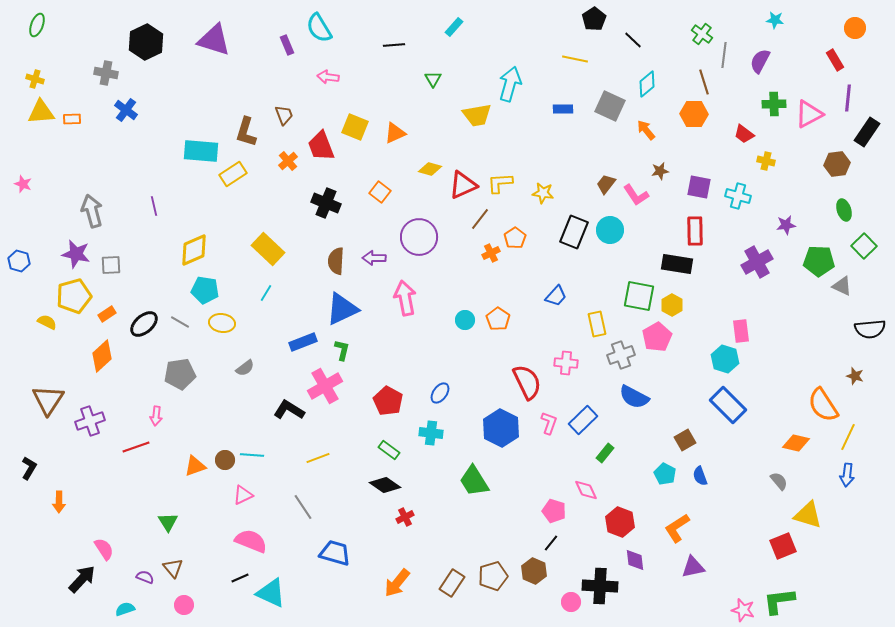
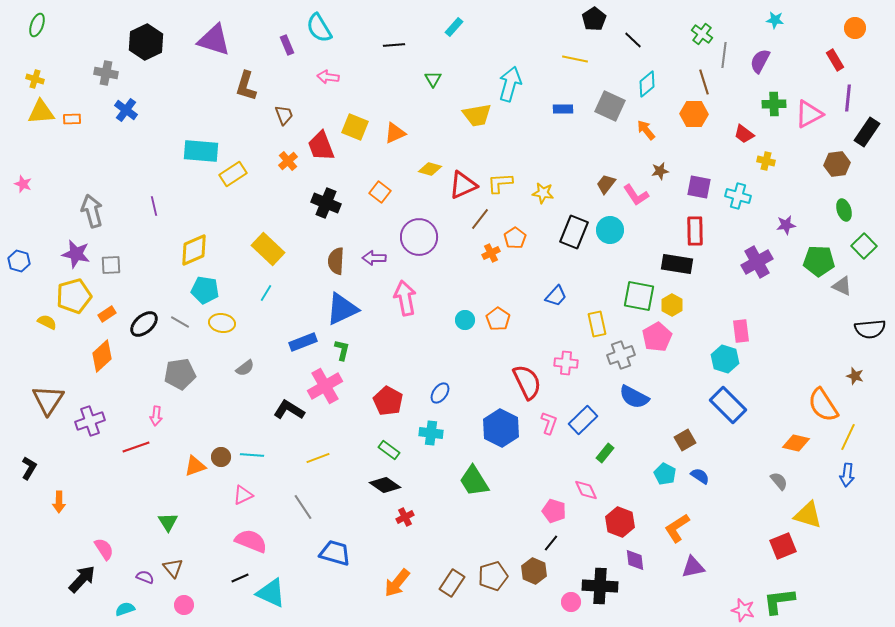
brown L-shape at (246, 132): moved 46 px up
brown circle at (225, 460): moved 4 px left, 3 px up
blue semicircle at (700, 476): rotated 144 degrees clockwise
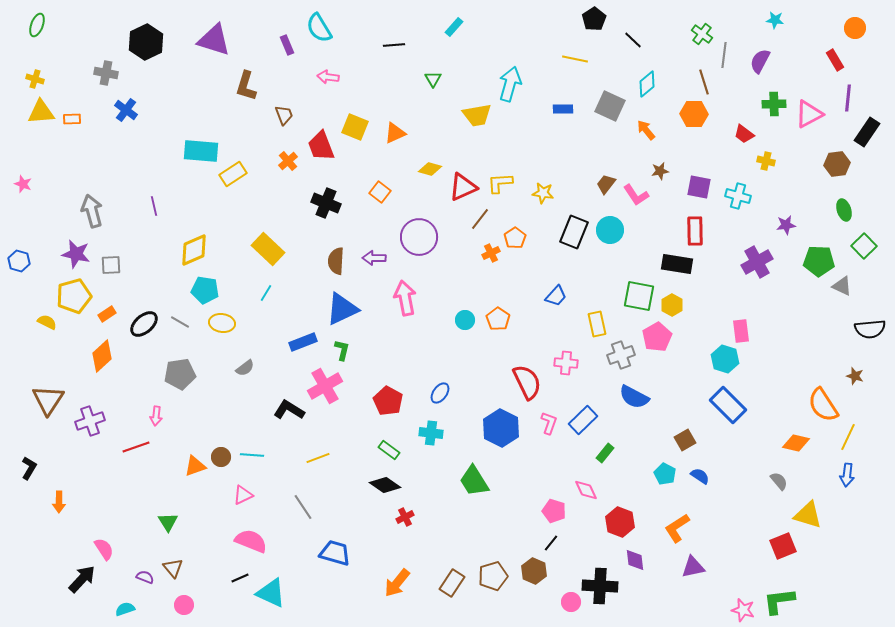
red triangle at (463, 185): moved 2 px down
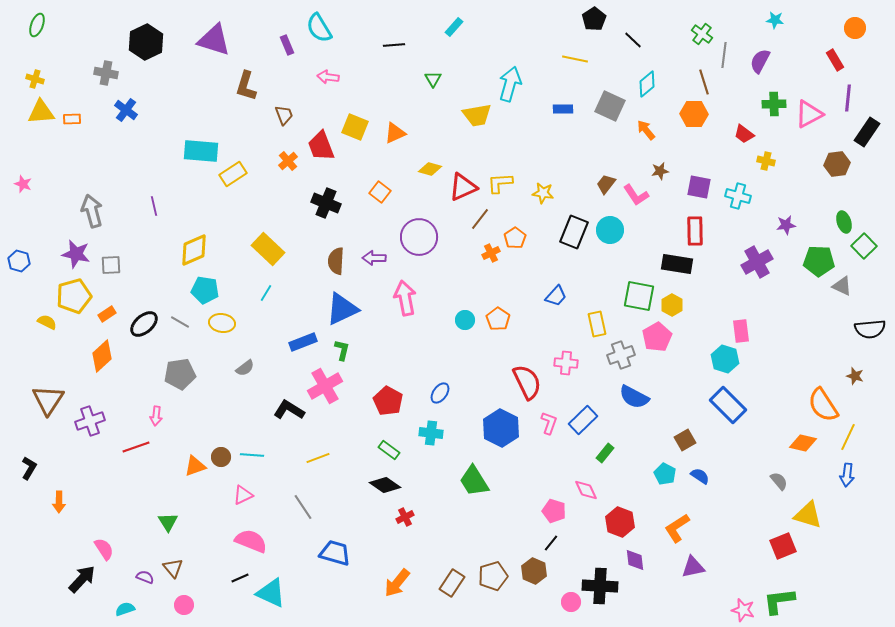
green ellipse at (844, 210): moved 12 px down
orange diamond at (796, 443): moved 7 px right
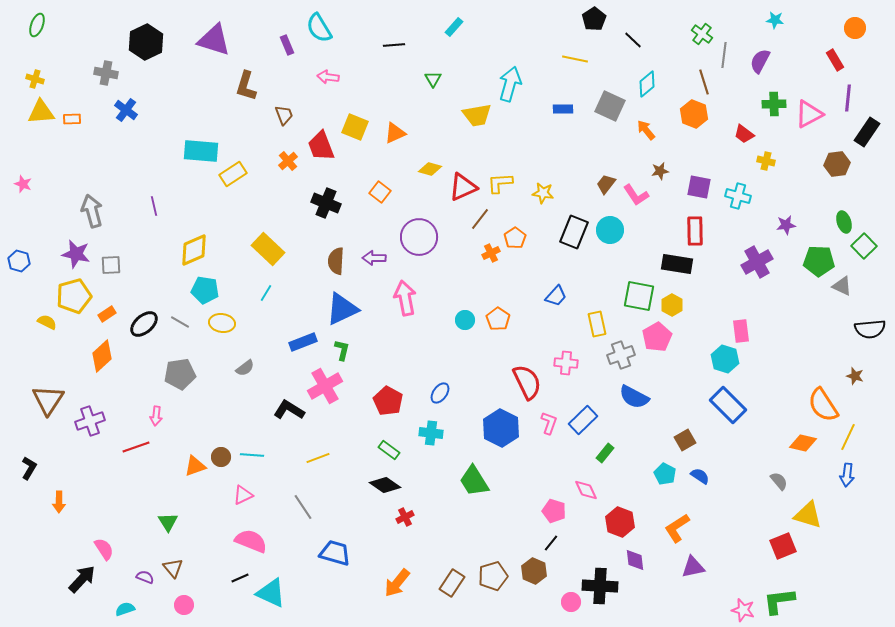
orange hexagon at (694, 114): rotated 20 degrees clockwise
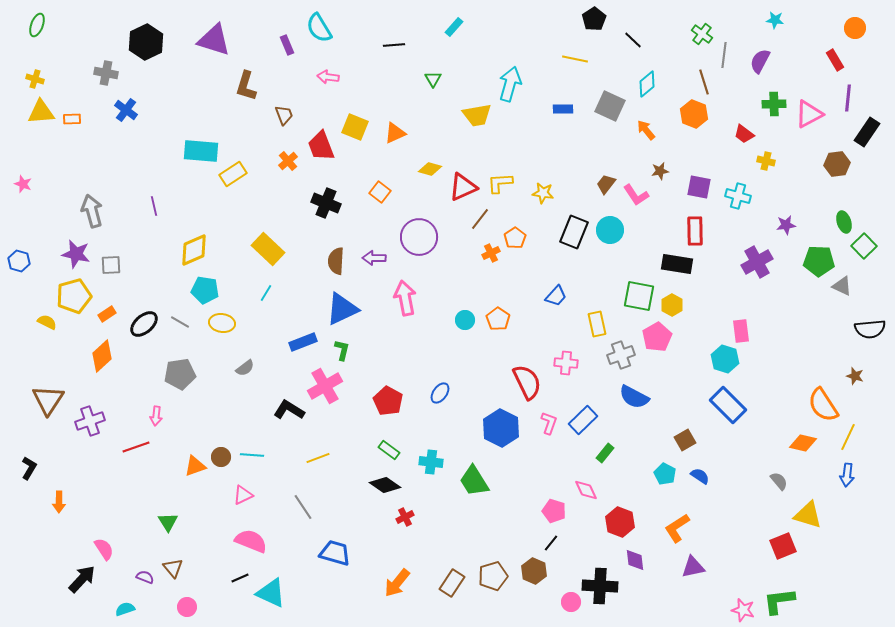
cyan cross at (431, 433): moved 29 px down
pink circle at (184, 605): moved 3 px right, 2 px down
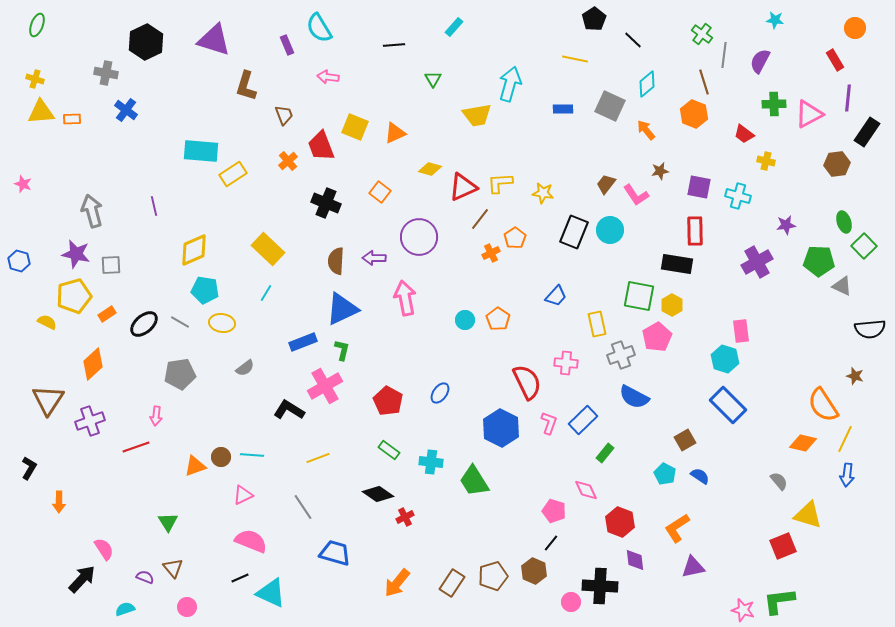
orange diamond at (102, 356): moved 9 px left, 8 px down
yellow line at (848, 437): moved 3 px left, 2 px down
black diamond at (385, 485): moved 7 px left, 9 px down
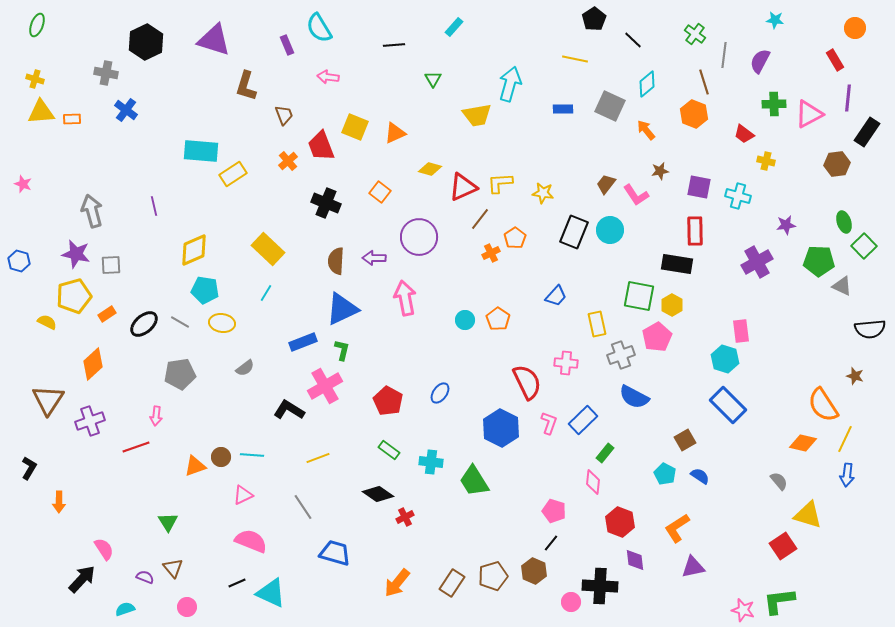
green cross at (702, 34): moved 7 px left
pink diamond at (586, 490): moved 7 px right, 8 px up; rotated 30 degrees clockwise
red square at (783, 546): rotated 12 degrees counterclockwise
black line at (240, 578): moved 3 px left, 5 px down
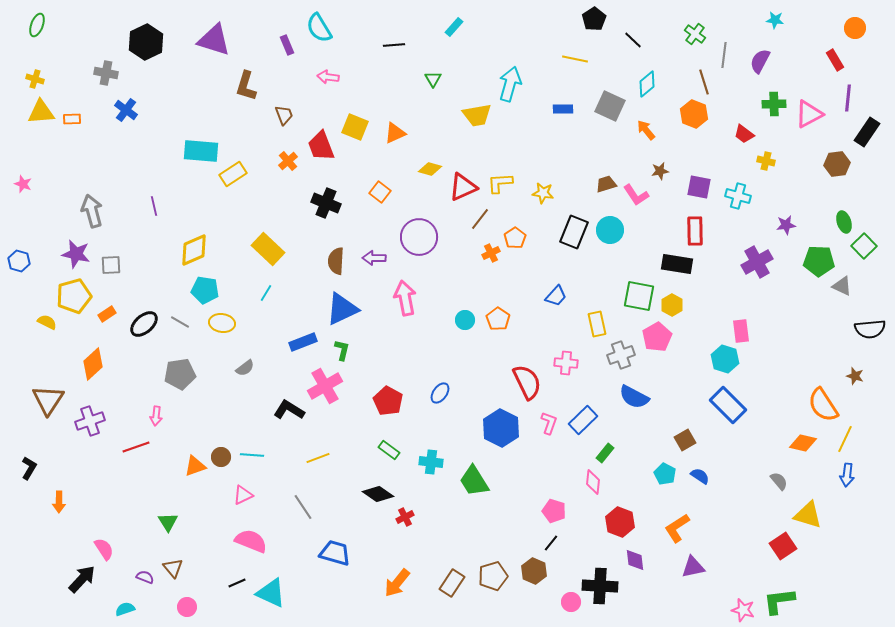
brown trapezoid at (606, 184): rotated 35 degrees clockwise
